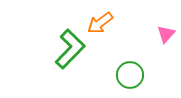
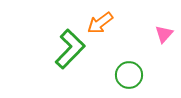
pink triangle: moved 2 px left
green circle: moved 1 px left
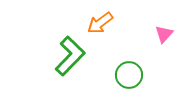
green L-shape: moved 7 px down
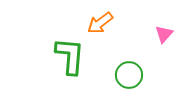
green L-shape: rotated 39 degrees counterclockwise
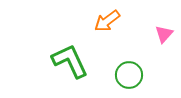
orange arrow: moved 7 px right, 2 px up
green L-shape: moved 5 px down; rotated 30 degrees counterclockwise
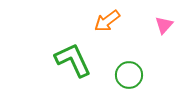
pink triangle: moved 9 px up
green L-shape: moved 3 px right, 1 px up
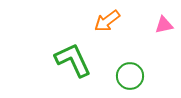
pink triangle: rotated 36 degrees clockwise
green circle: moved 1 px right, 1 px down
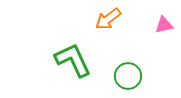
orange arrow: moved 1 px right, 2 px up
green circle: moved 2 px left
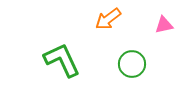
green L-shape: moved 11 px left
green circle: moved 4 px right, 12 px up
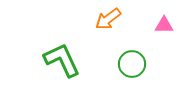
pink triangle: rotated 12 degrees clockwise
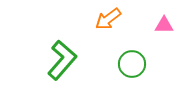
green L-shape: rotated 66 degrees clockwise
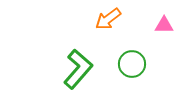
green L-shape: moved 16 px right, 9 px down
